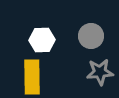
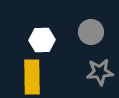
gray circle: moved 4 px up
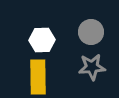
gray star: moved 8 px left, 5 px up
yellow rectangle: moved 6 px right
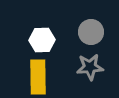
gray star: moved 2 px left
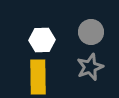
gray star: rotated 16 degrees counterclockwise
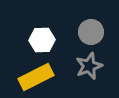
gray star: moved 1 px left, 1 px up
yellow rectangle: moved 2 px left; rotated 64 degrees clockwise
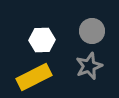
gray circle: moved 1 px right, 1 px up
yellow rectangle: moved 2 px left
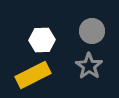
gray star: rotated 16 degrees counterclockwise
yellow rectangle: moved 1 px left, 2 px up
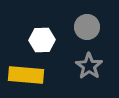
gray circle: moved 5 px left, 4 px up
yellow rectangle: moved 7 px left; rotated 32 degrees clockwise
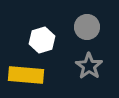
white hexagon: rotated 15 degrees counterclockwise
